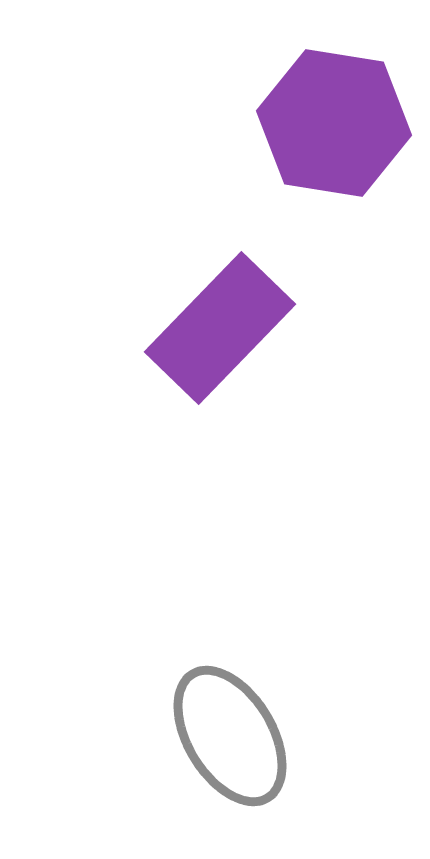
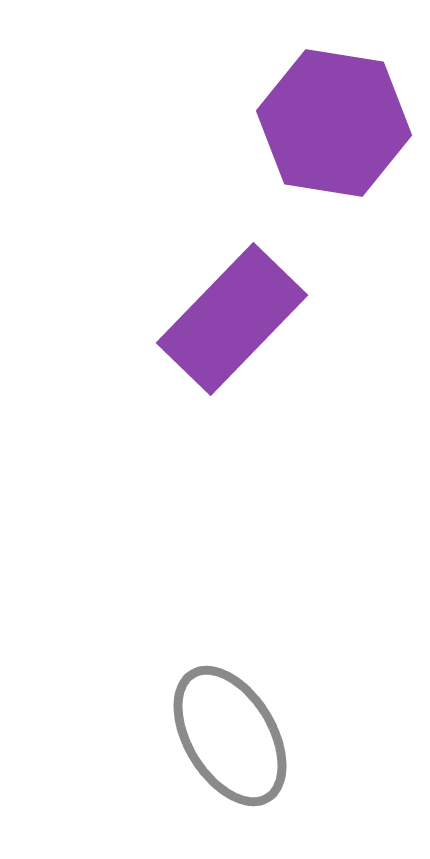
purple rectangle: moved 12 px right, 9 px up
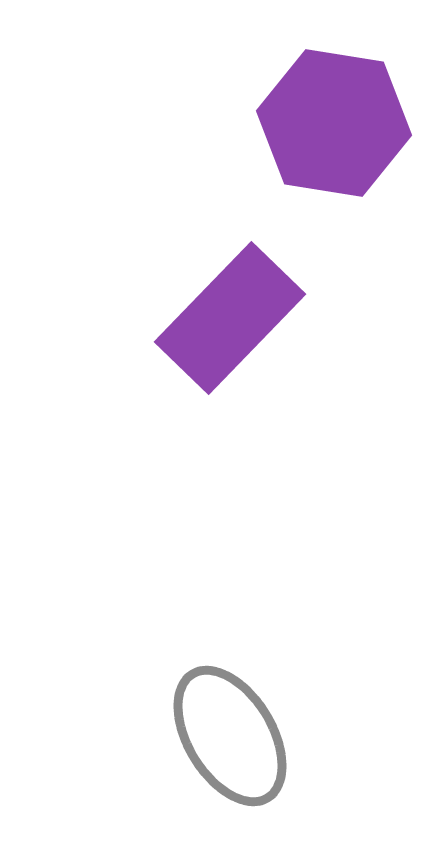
purple rectangle: moved 2 px left, 1 px up
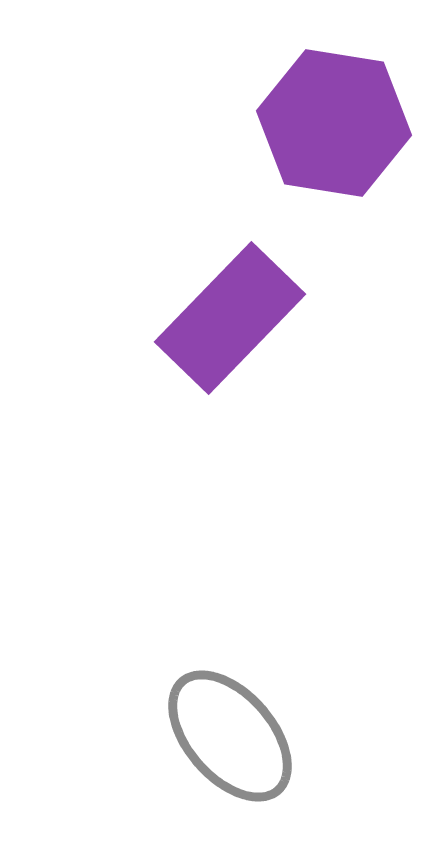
gray ellipse: rotated 10 degrees counterclockwise
